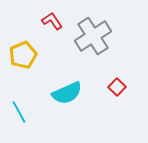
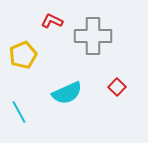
red L-shape: rotated 30 degrees counterclockwise
gray cross: rotated 33 degrees clockwise
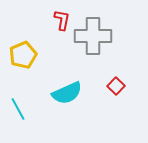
red L-shape: moved 10 px right, 1 px up; rotated 75 degrees clockwise
red square: moved 1 px left, 1 px up
cyan line: moved 1 px left, 3 px up
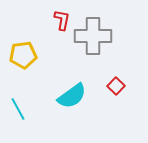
yellow pentagon: rotated 16 degrees clockwise
cyan semicircle: moved 5 px right, 3 px down; rotated 12 degrees counterclockwise
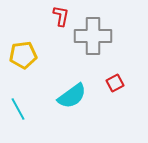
red L-shape: moved 1 px left, 4 px up
red square: moved 1 px left, 3 px up; rotated 18 degrees clockwise
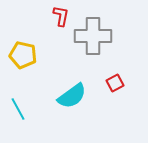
yellow pentagon: rotated 20 degrees clockwise
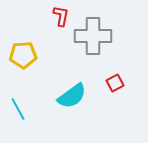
yellow pentagon: rotated 16 degrees counterclockwise
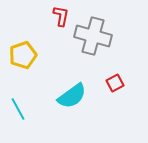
gray cross: rotated 15 degrees clockwise
yellow pentagon: rotated 16 degrees counterclockwise
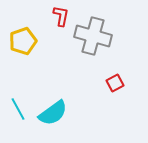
yellow pentagon: moved 14 px up
cyan semicircle: moved 19 px left, 17 px down
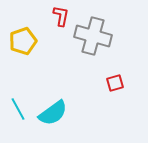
red square: rotated 12 degrees clockwise
